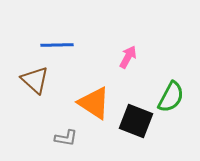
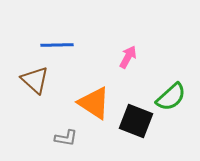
green semicircle: rotated 20 degrees clockwise
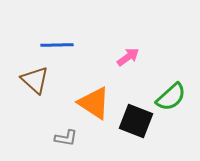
pink arrow: rotated 25 degrees clockwise
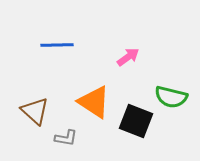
brown triangle: moved 31 px down
green semicircle: rotated 56 degrees clockwise
orange triangle: moved 1 px up
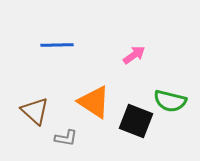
pink arrow: moved 6 px right, 2 px up
green semicircle: moved 1 px left, 4 px down
